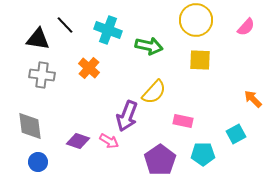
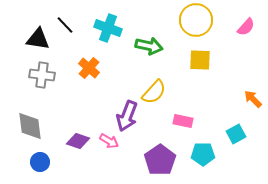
cyan cross: moved 2 px up
blue circle: moved 2 px right
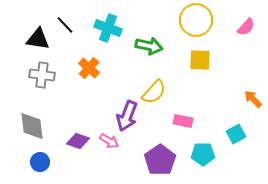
gray diamond: moved 2 px right
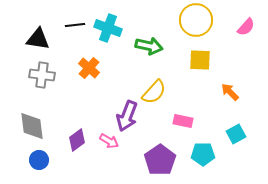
black line: moved 10 px right; rotated 54 degrees counterclockwise
orange arrow: moved 23 px left, 7 px up
purple diamond: moved 1 px left, 1 px up; rotated 55 degrees counterclockwise
blue circle: moved 1 px left, 2 px up
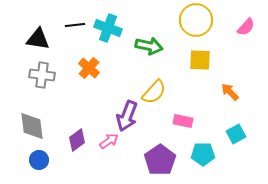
pink arrow: rotated 66 degrees counterclockwise
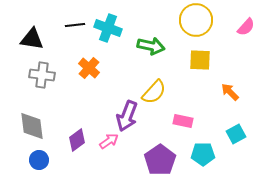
black triangle: moved 6 px left
green arrow: moved 2 px right
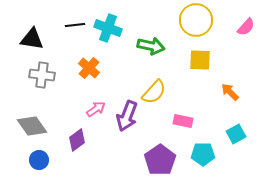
gray diamond: rotated 28 degrees counterclockwise
pink arrow: moved 13 px left, 32 px up
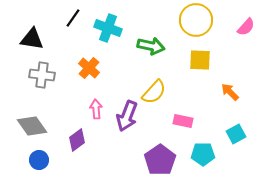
black line: moved 2 px left, 7 px up; rotated 48 degrees counterclockwise
pink arrow: rotated 60 degrees counterclockwise
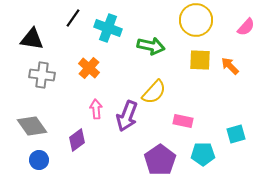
orange arrow: moved 26 px up
cyan square: rotated 12 degrees clockwise
